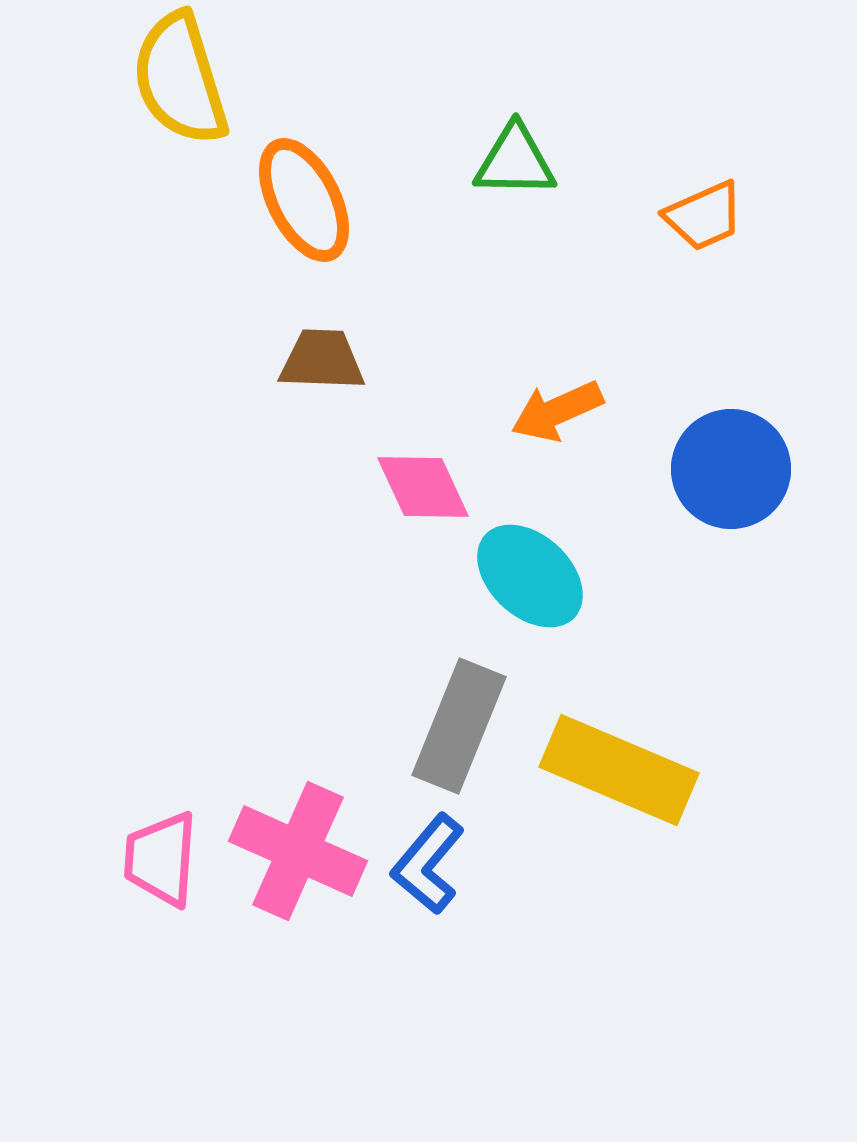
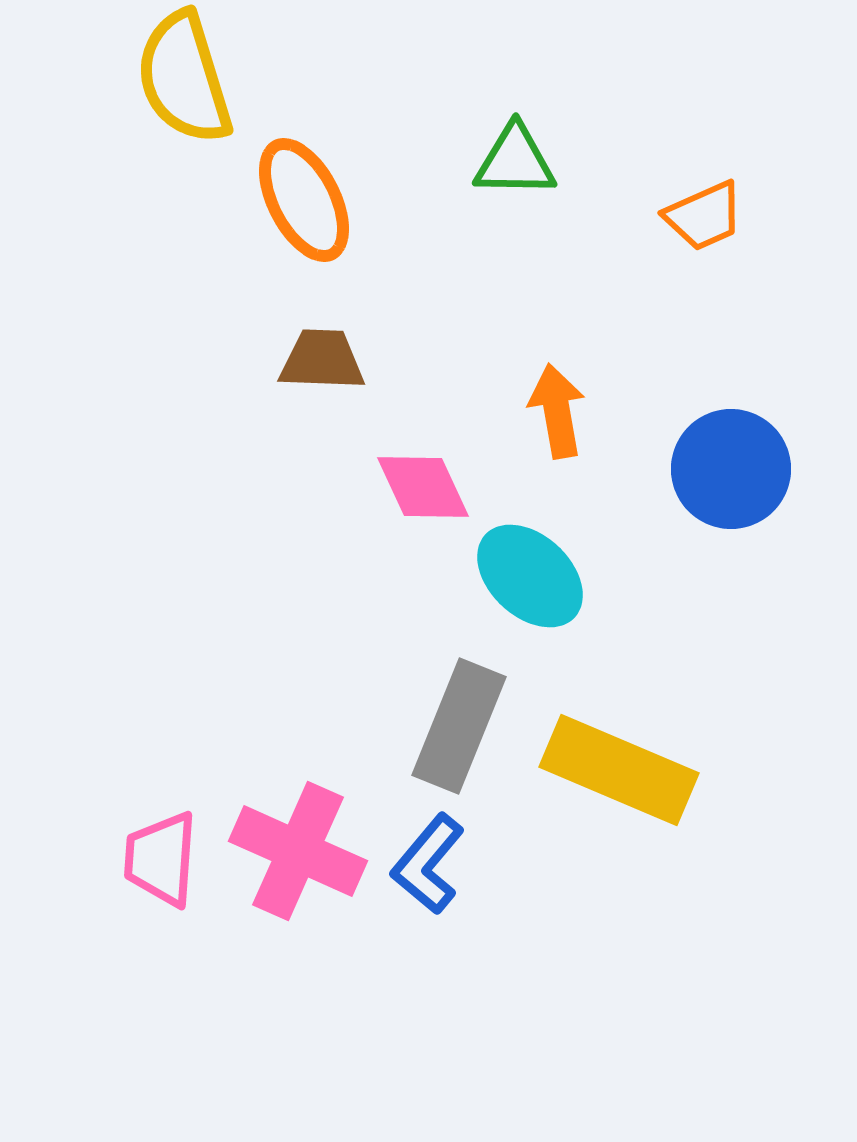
yellow semicircle: moved 4 px right, 1 px up
orange arrow: rotated 104 degrees clockwise
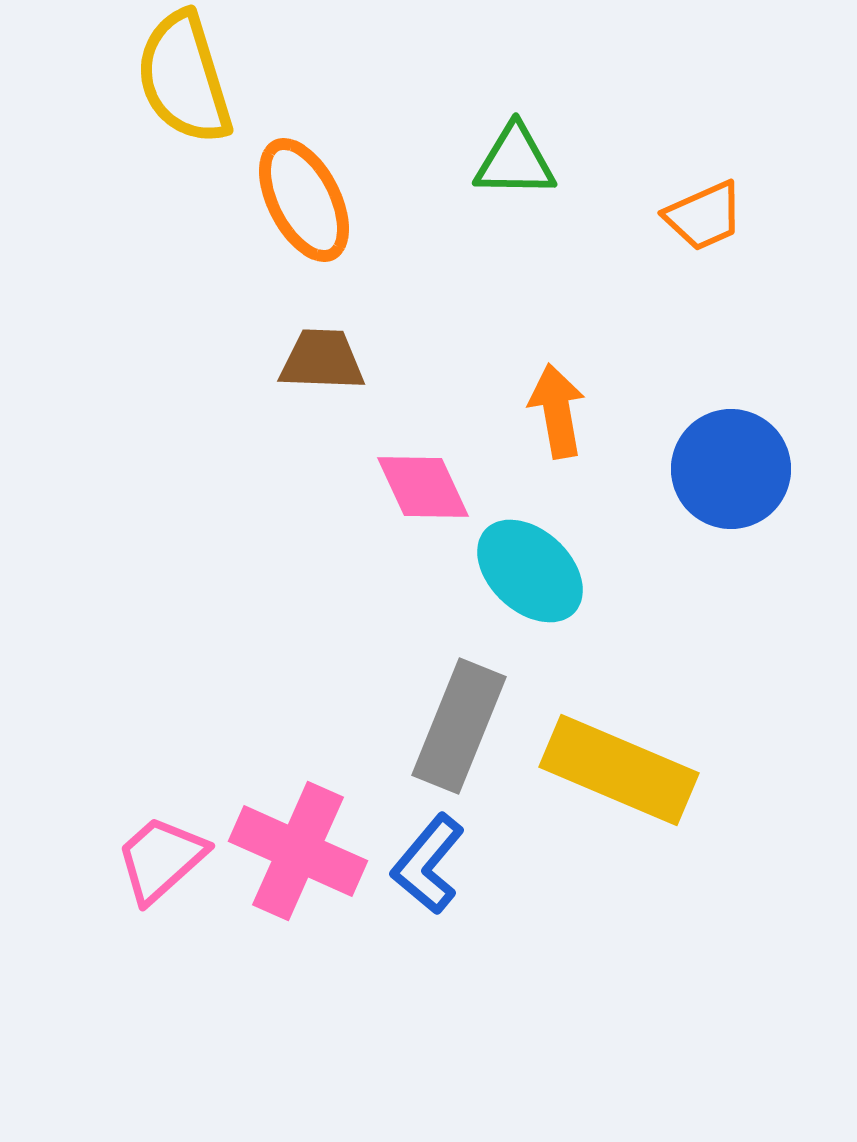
cyan ellipse: moved 5 px up
pink trapezoid: rotated 44 degrees clockwise
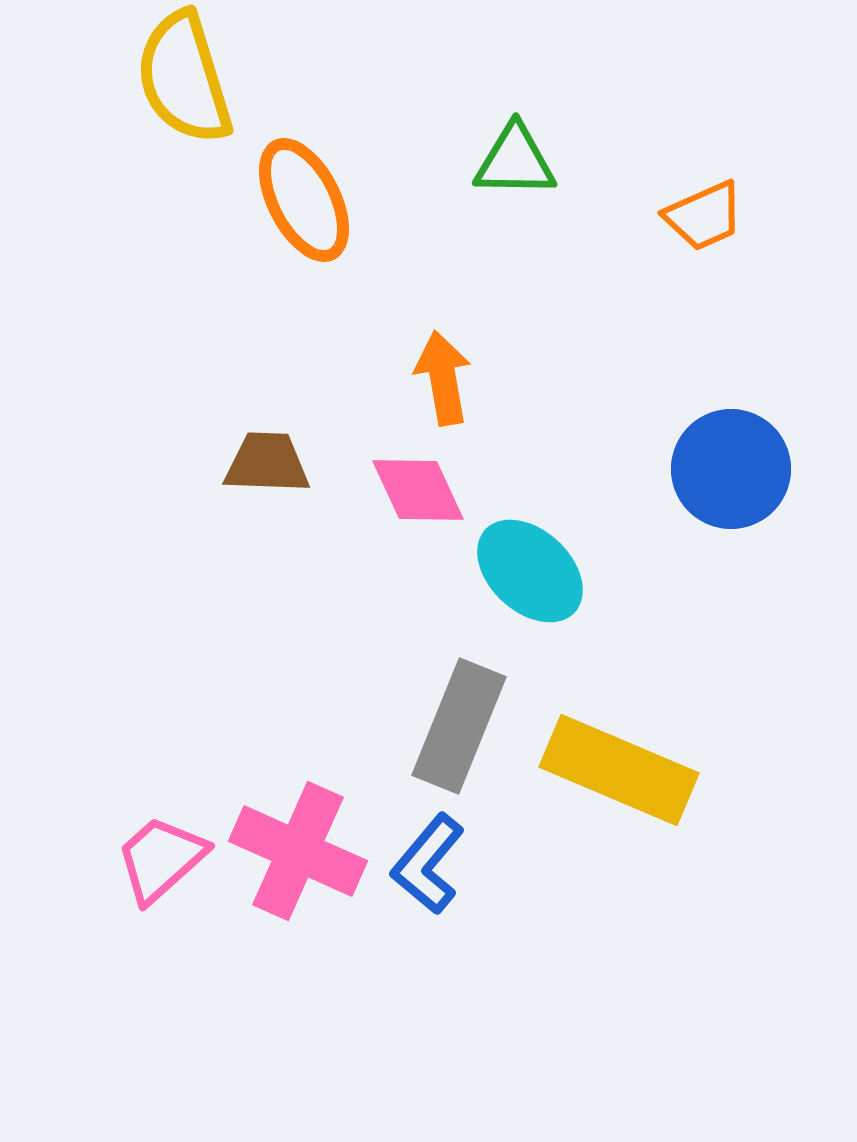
brown trapezoid: moved 55 px left, 103 px down
orange arrow: moved 114 px left, 33 px up
pink diamond: moved 5 px left, 3 px down
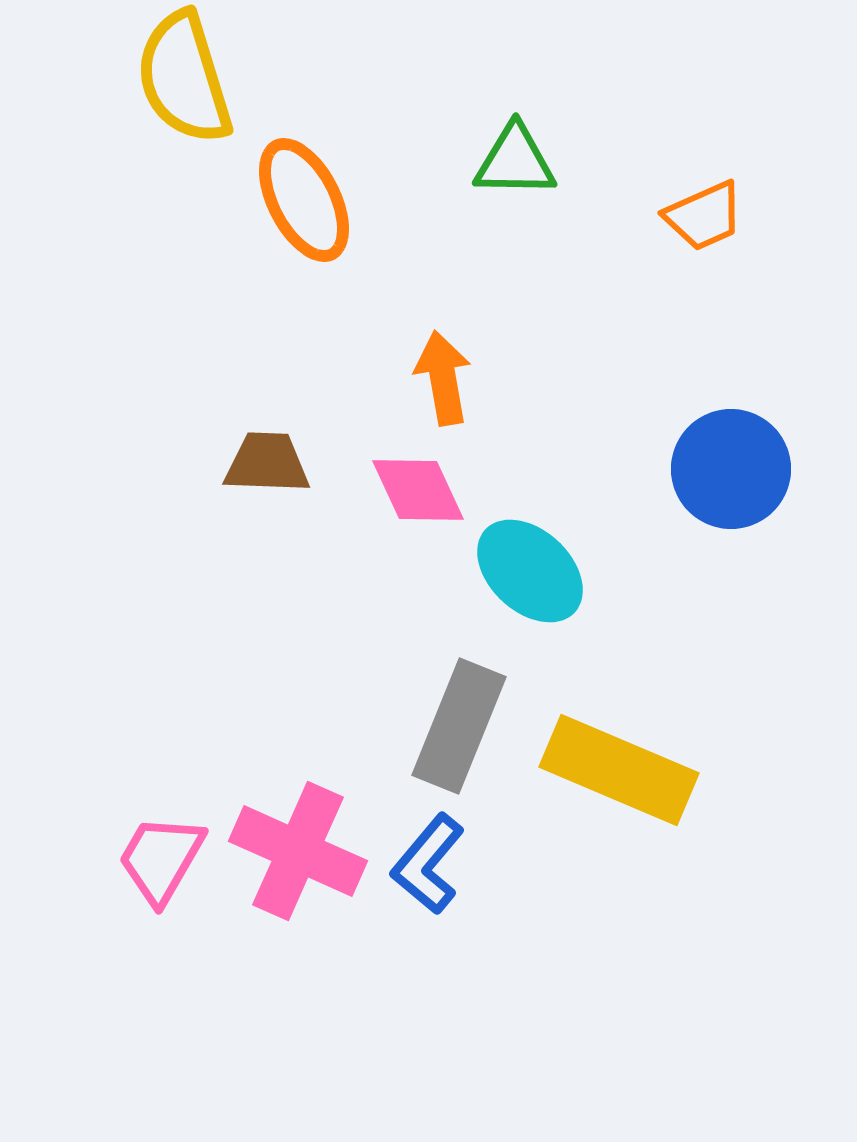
pink trapezoid: rotated 18 degrees counterclockwise
